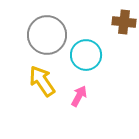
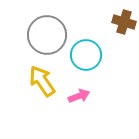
brown cross: rotated 10 degrees clockwise
pink arrow: rotated 40 degrees clockwise
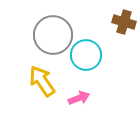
gray circle: moved 6 px right
pink arrow: moved 2 px down
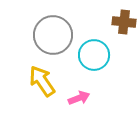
brown cross: rotated 10 degrees counterclockwise
cyan circle: moved 8 px right
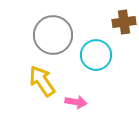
brown cross: rotated 15 degrees counterclockwise
cyan circle: moved 2 px right
pink arrow: moved 3 px left, 4 px down; rotated 30 degrees clockwise
